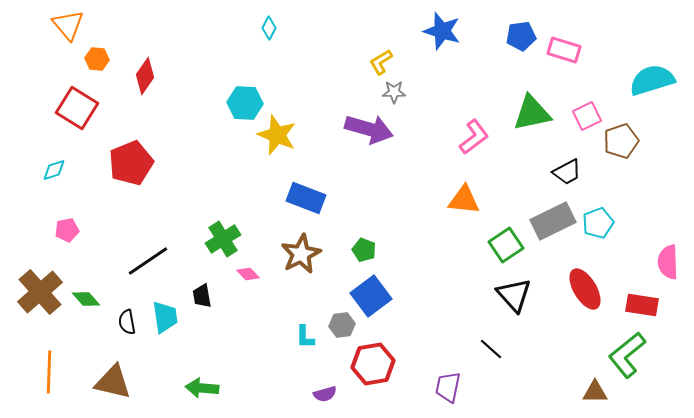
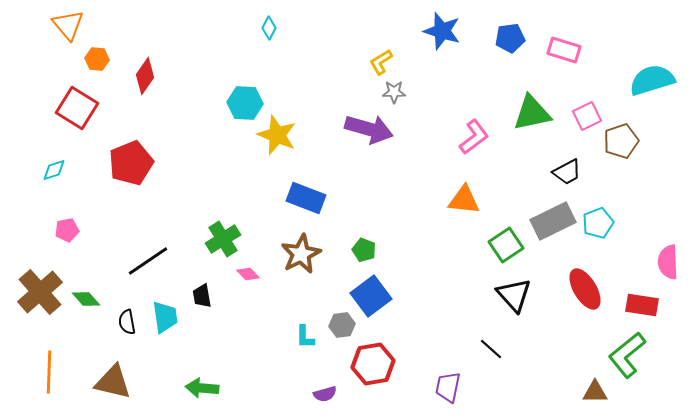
blue pentagon at (521, 36): moved 11 px left, 2 px down
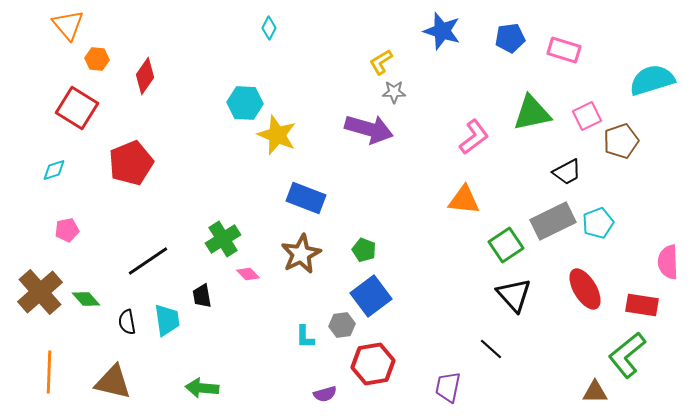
cyan trapezoid at (165, 317): moved 2 px right, 3 px down
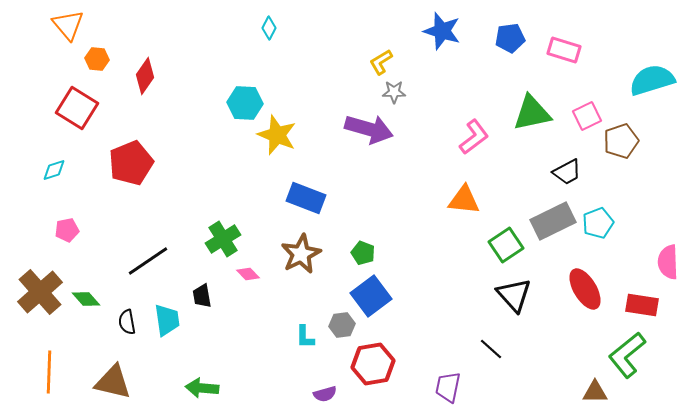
green pentagon at (364, 250): moved 1 px left, 3 px down
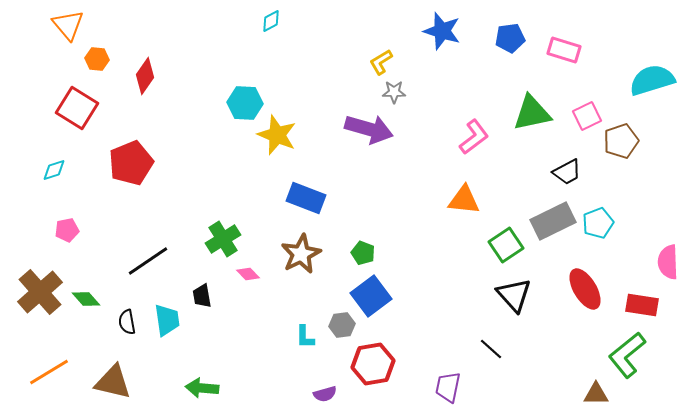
cyan diamond at (269, 28): moved 2 px right, 7 px up; rotated 35 degrees clockwise
orange line at (49, 372): rotated 57 degrees clockwise
brown triangle at (595, 392): moved 1 px right, 2 px down
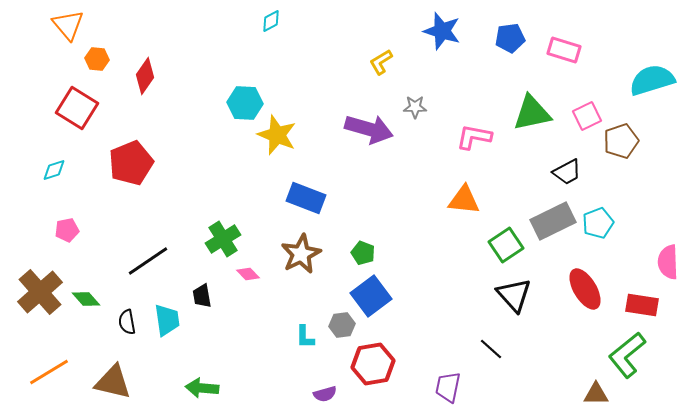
gray star at (394, 92): moved 21 px right, 15 px down
pink L-shape at (474, 137): rotated 132 degrees counterclockwise
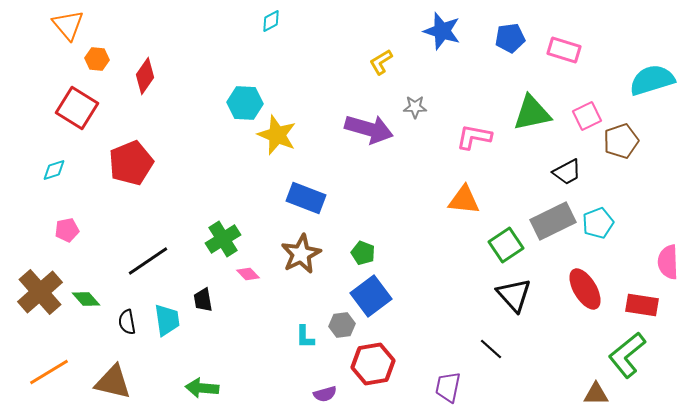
black trapezoid at (202, 296): moved 1 px right, 4 px down
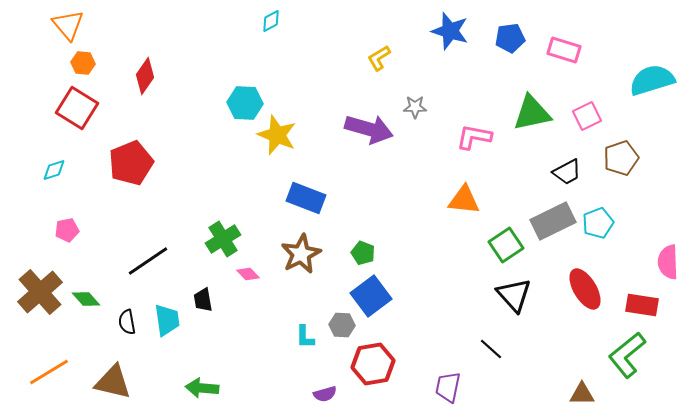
blue star at (442, 31): moved 8 px right
orange hexagon at (97, 59): moved 14 px left, 4 px down
yellow L-shape at (381, 62): moved 2 px left, 4 px up
brown pentagon at (621, 141): moved 17 px down
gray hexagon at (342, 325): rotated 10 degrees clockwise
brown triangle at (596, 394): moved 14 px left
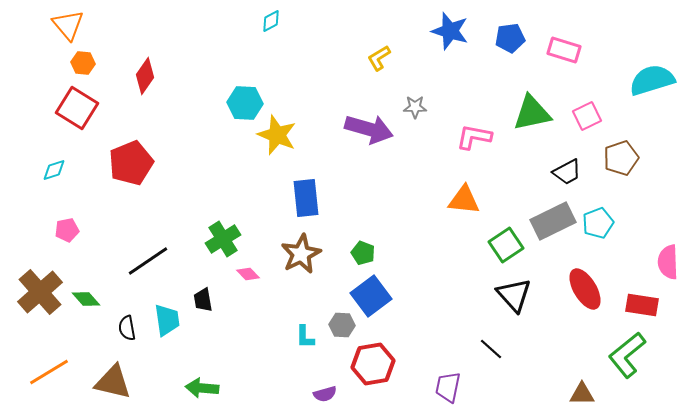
blue rectangle at (306, 198): rotated 63 degrees clockwise
black semicircle at (127, 322): moved 6 px down
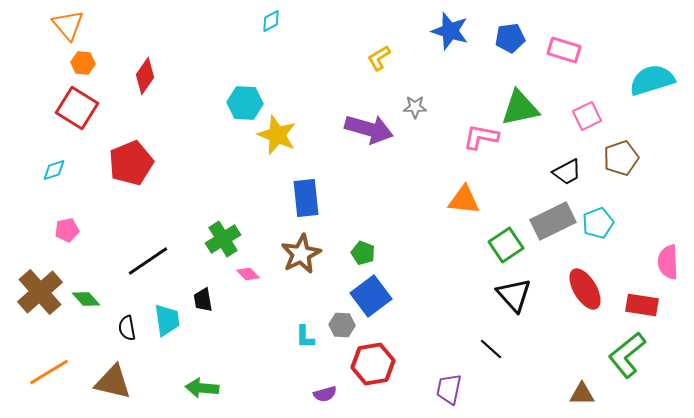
green triangle at (532, 113): moved 12 px left, 5 px up
pink L-shape at (474, 137): moved 7 px right
purple trapezoid at (448, 387): moved 1 px right, 2 px down
